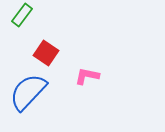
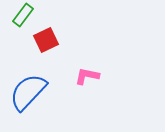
green rectangle: moved 1 px right
red square: moved 13 px up; rotated 30 degrees clockwise
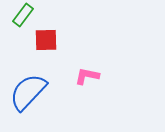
red square: rotated 25 degrees clockwise
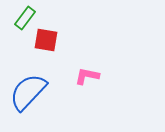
green rectangle: moved 2 px right, 3 px down
red square: rotated 10 degrees clockwise
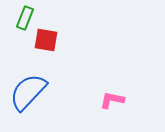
green rectangle: rotated 15 degrees counterclockwise
pink L-shape: moved 25 px right, 24 px down
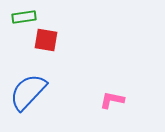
green rectangle: moved 1 px left, 1 px up; rotated 60 degrees clockwise
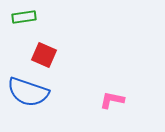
red square: moved 2 px left, 15 px down; rotated 15 degrees clockwise
blue semicircle: rotated 114 degrees counterclockwise
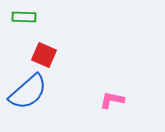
green rectangle: rotated 10 degrees clockwise
blue semicircle: rotated 60 degrees counterclockwise
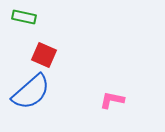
green rectangle: rotated 10 degrees clockwise
blue semicircle: moved 3 px right
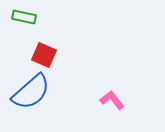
pink L-shape: rotated 40 degrees clockwise
